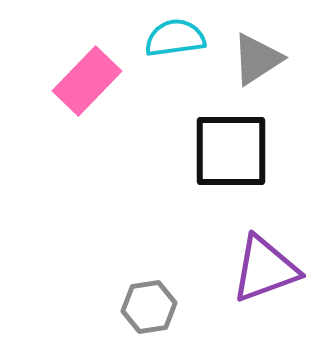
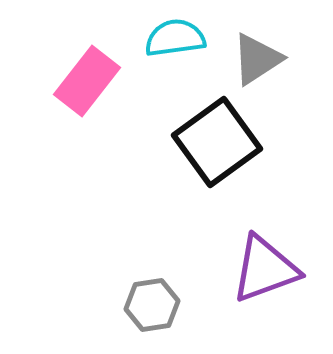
pink rectangle: rotated 6 degrees counterclockwise
black square: moved 14 px left, 9 px up; rotated 36 degrees counterclockwise
gray hexagon: moved 3 px right, 2 px up
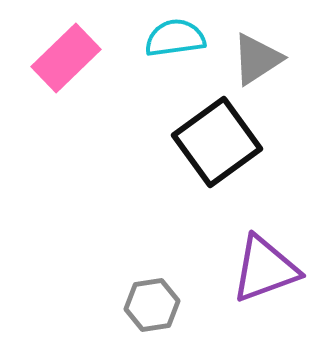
pink rectangle: moved 21 px left, 23 px up; rotated 8 degrees clockwise
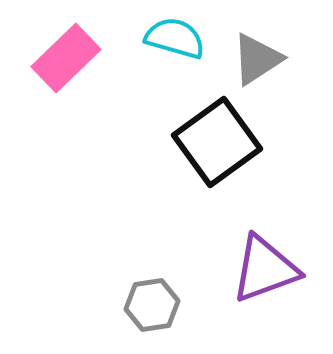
cyan semicircle: rotated 24 degrees clockwise
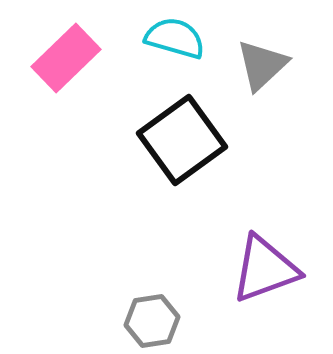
gray triangle: moved 5 px right, 6 px down; rotated 10 degrees counterclockwise
black square: moved 35 px left, 2 px up
gray hexagon: moved 16 px down
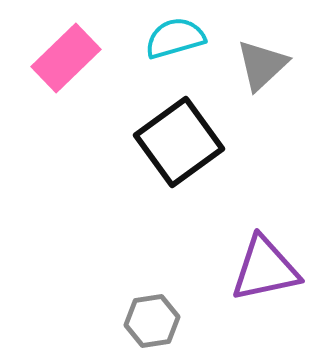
cyan semicircle: rotated 32 degrees counterclockwise
black square: moved 3 px left, 2 px down
purple triangle: rotated 8 degrees clockwise
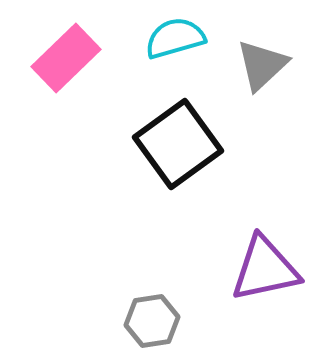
black square: moved 1 px left, 2 px down
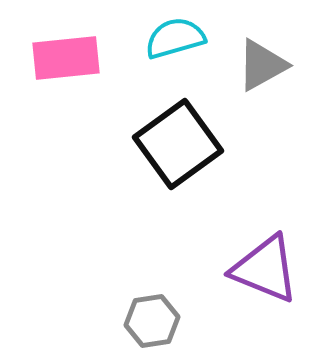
pink rectangle: rotated 38 degrees clockwise
gray triangle: rotated 14 degrees clockwise
purple triangle: rotated 34 degrees clockwise
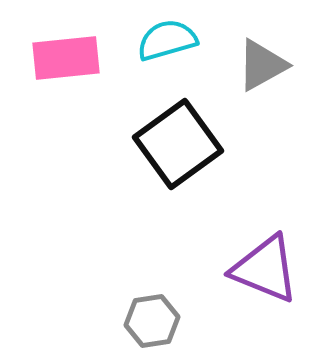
cyan semicircle: moved 8 px left, 2 px down
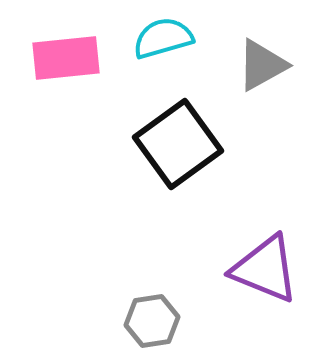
cyan semicircle: moved 4 px left, 2 px up
